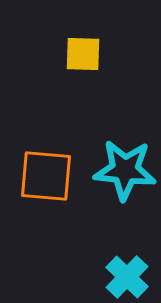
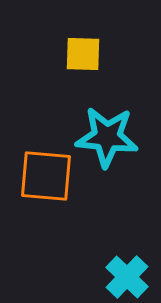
cyan star: moved 18 px left, 33 px up
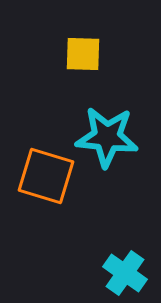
orange square: rotated 12 degrees clockwise
cyan cross: moved 2 px left, 4 px up; rotated 9 degrees counterclockwise
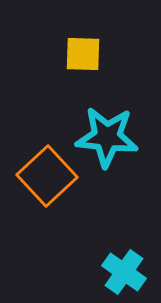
orange square: moved 1 px right; rotated 30 degrees clockwise
cyan cross: moved 1 px left, 1 px up
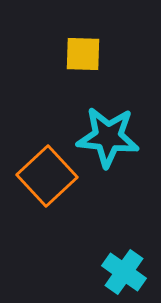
cyan star: moved 1 px right
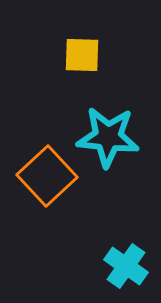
yellow square: moved 1 px left, 1 px down
cyan cross: moved 2 px right, 6 px up
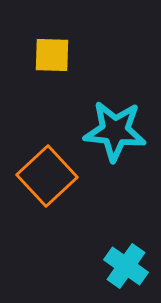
yellow square: moved 30 px left
cyan star: moved 7 px right, 6 px up
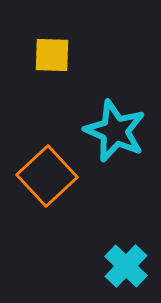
cyan star: rotated 18 degrees clockwise
cyan cross: rotated 9 degrees clockwise
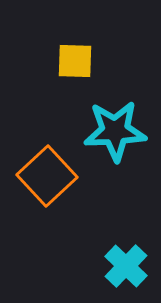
yellow square: moved 23 px right, 6 px down
cyan star: rotated 26 degrees counterclockwise
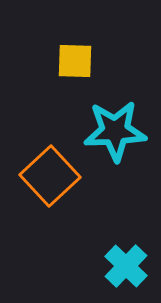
orange square: moved 3 px right
